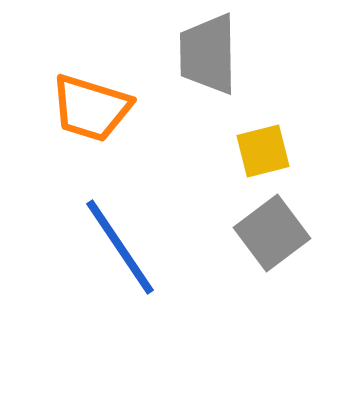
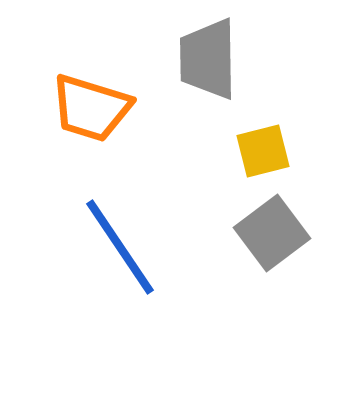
gray trapezoid: moved 5 px down
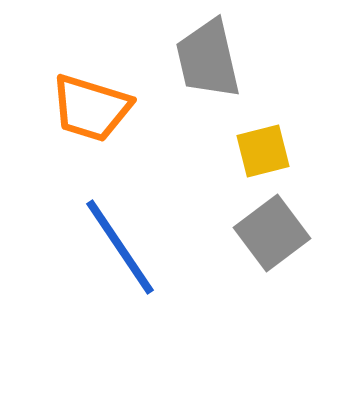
gray trapezoid: rotated 12 degrees counterclockwise
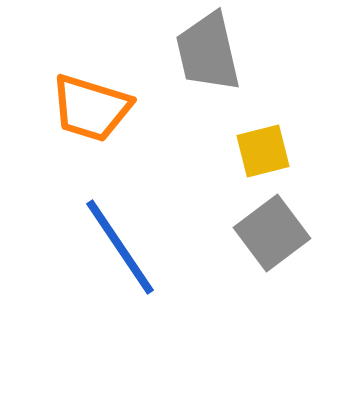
gray trapezoid: moved 7 px up
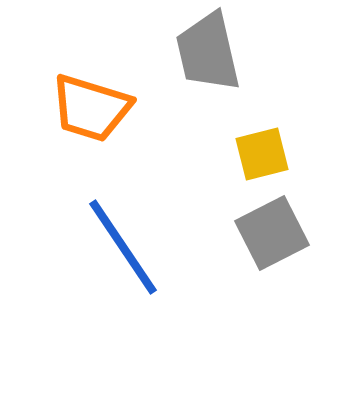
yellow square: moved 1 px left, 3 px down
gray square: rotated 10 degrees clockwise
blue line: moved 3 px right
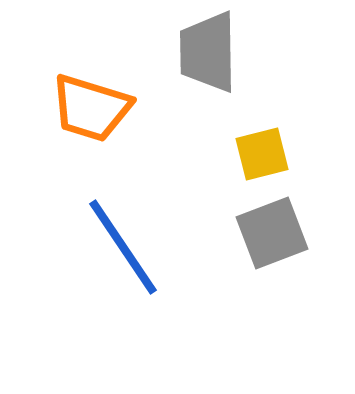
gray trapezoid: rotated 12 degrees clockwise
gray square: rotated 6 degrees clockwise
